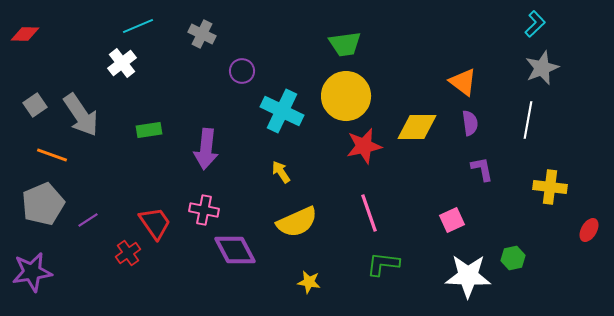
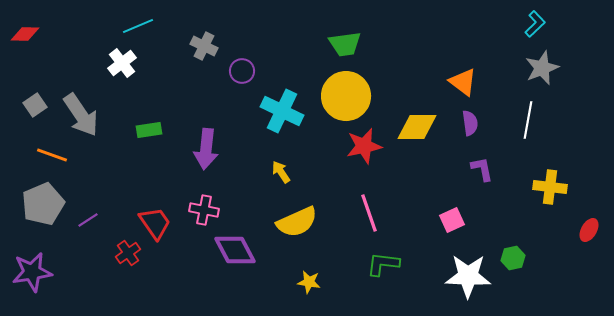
gray cross: moved 2 px right, 12 px down
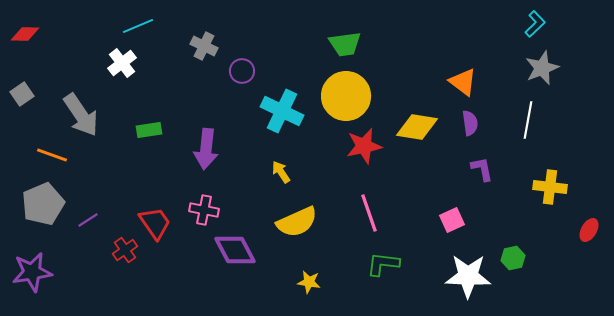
gray square: moved 13 px left, 11 px up
yellow diamond: rotated 9 degrees clockwise
red cross: moved 3 px left, 3 px up
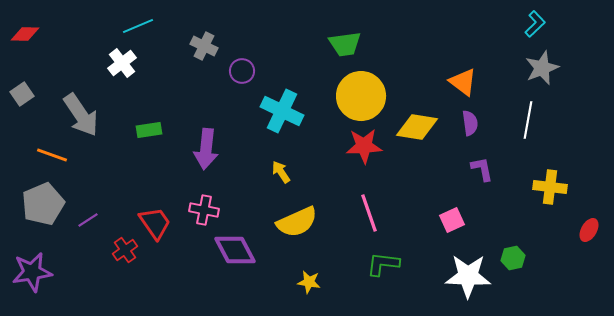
yellow circle: moved 15 px right
red star: rotated 9 degrees clockwise
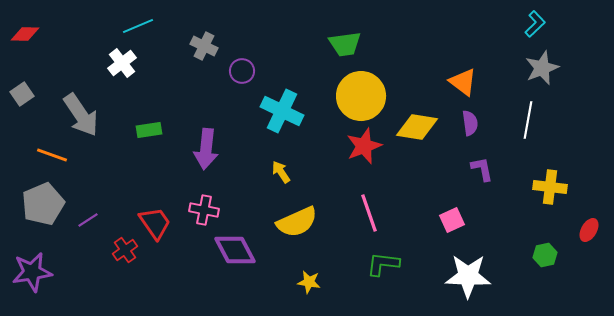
red star: rotated 18 degrees counterclockwise
green hexagon: moved 32 px right, 3 px up
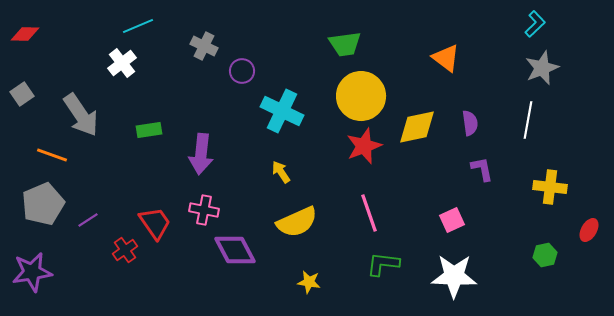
orange triangle: moved 17 px left, 24 px up
yellow diamond: rotated 21 degrees counterclockwise
purple arrow: moved 5 px left, 5 px down
white star: moved 14 px left
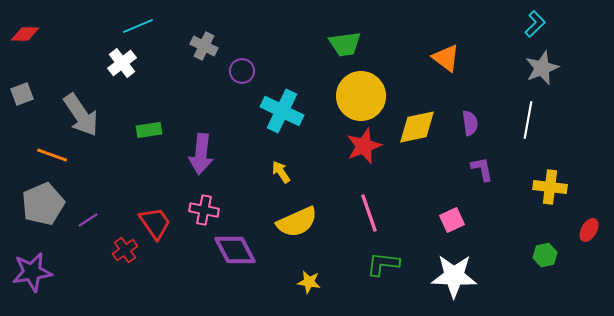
gray square: rotated 15 degrees clockwise
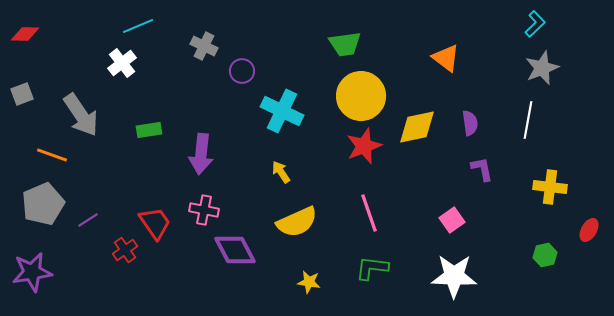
pink square: rotated 10 degrees counterclockwise
green L-shape: moved 11 px left, 4 px down
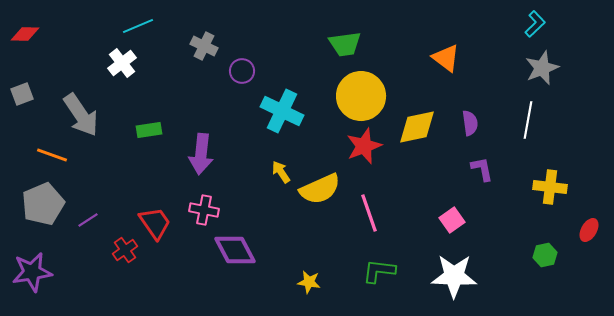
yellow semicircle: moved 23 px right, 33 px up
green L-shape: moved 7 px right, 3 px down
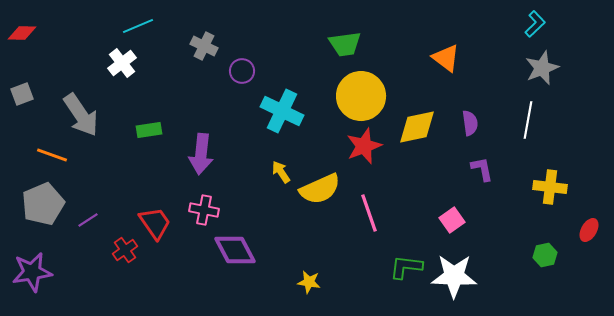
red diamond: moved 3 px left, 1 px up
green L-shape: moved 27 px right, 4 px up
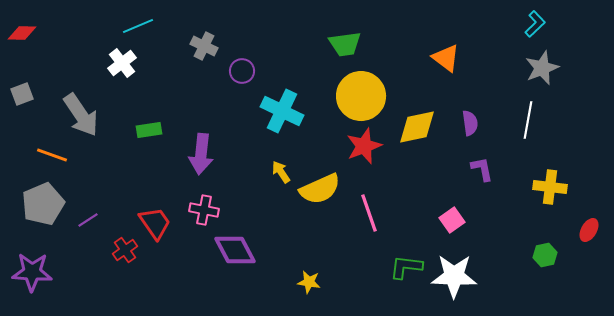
purple star: rotated 12 degrees clockwise
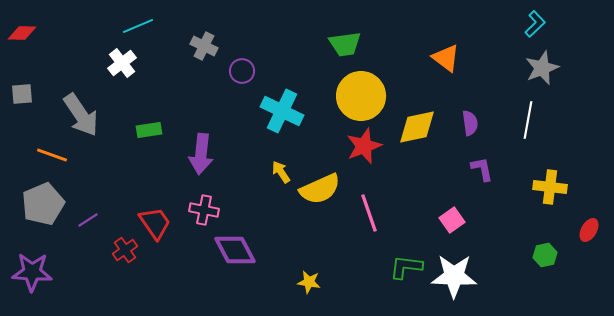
gray square: rotated 15 degrees clockwise
